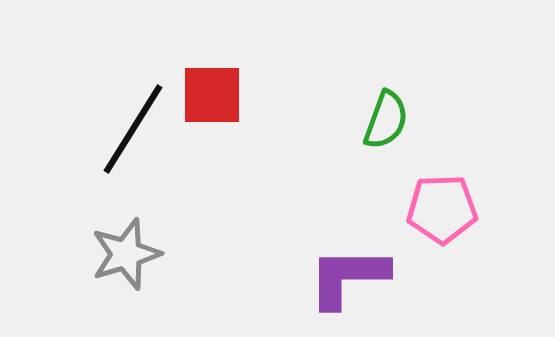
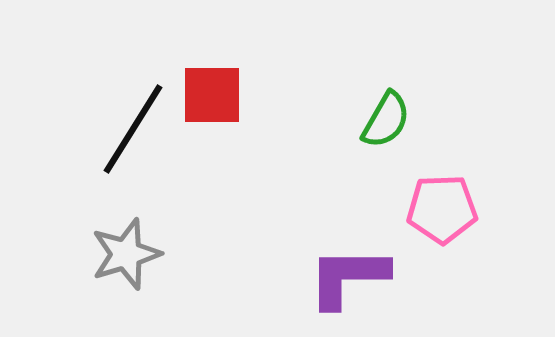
green semicircle: rotated 10 degrees clockwise
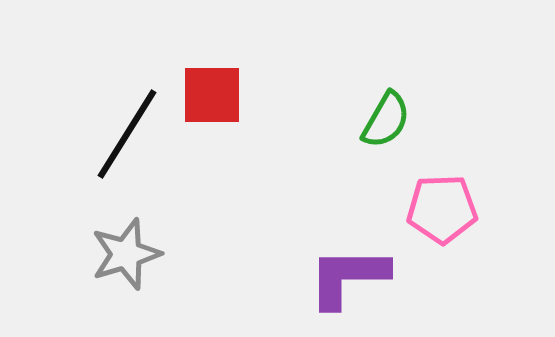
black line: moved 6 px left, 5 px down
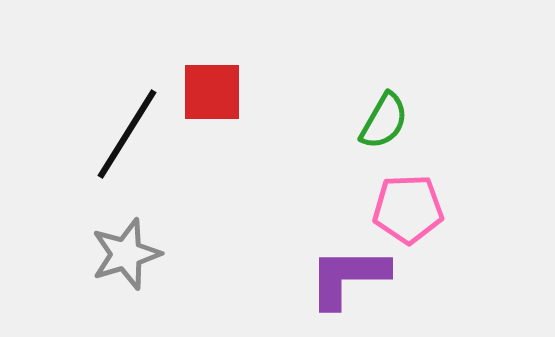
red square: moved 3 px up
green semicircle: moved 2 px left, 1 px down
pink pentagon: moved 34 px left
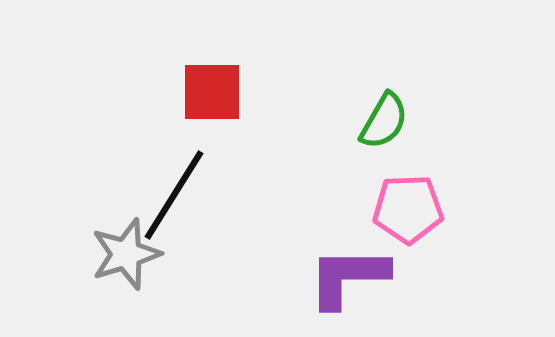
black line: moved 47 px right, 61 px down
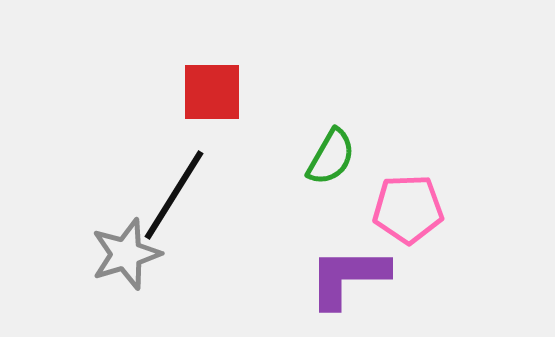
green semicircle: moved 53 px left, 36 px down
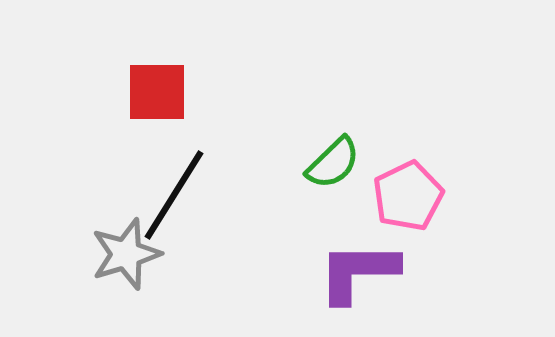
red square: moved 55 px left
green semicircle: moved 2 px right, 6 px down; rotated 16 degrees clockwise
pink pentagon: moved 13 px up; rotated 24 degrees counterclockwise
purple L-shape: moved 10 px right, 5 px up
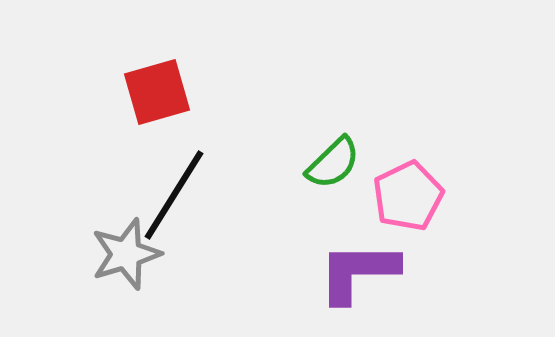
red square: rotated 16 degrees counterclockwise
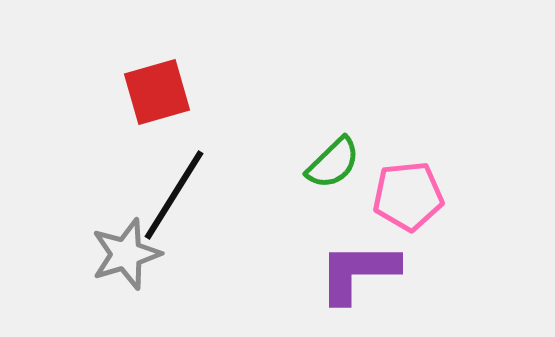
pink pentagon: rotated 20 degrees clockwise
